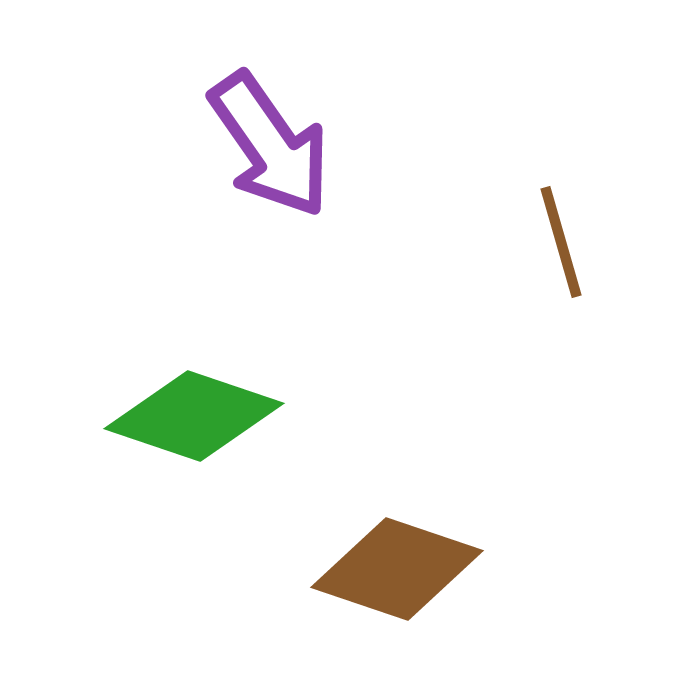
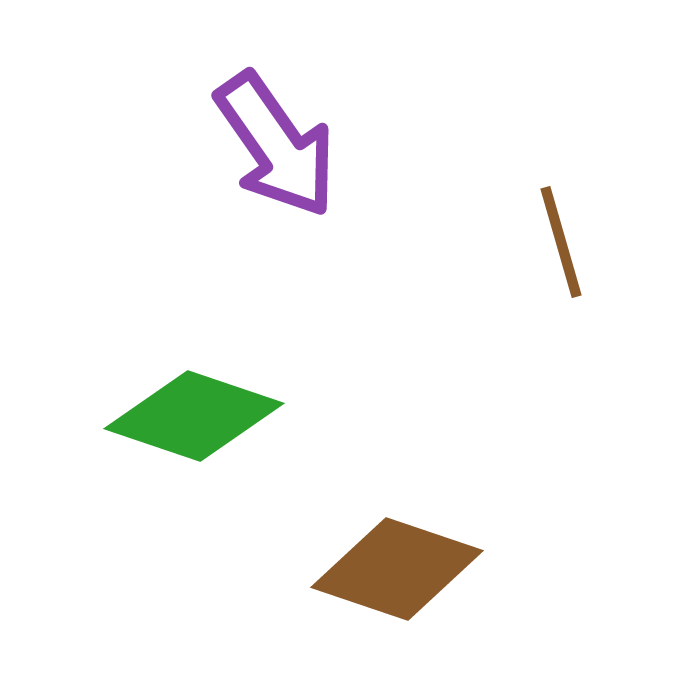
purple arrow: moved 6 px right
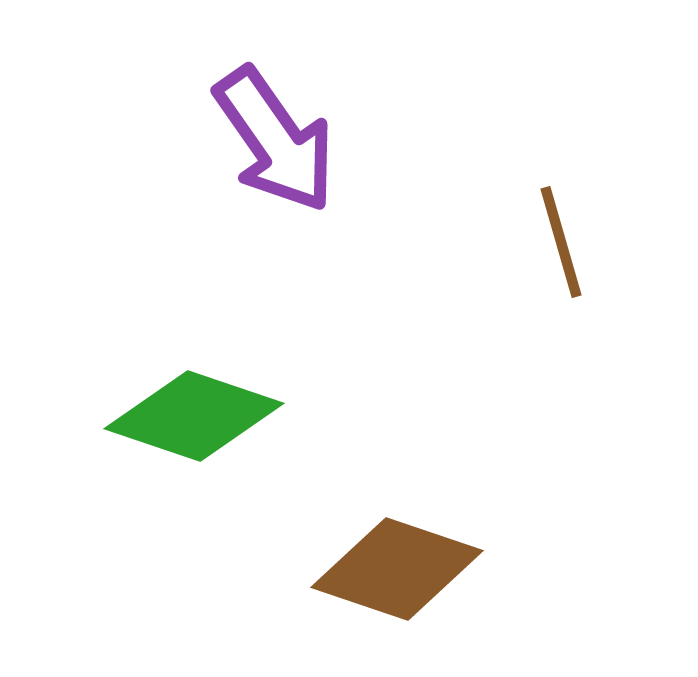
purple arrow: moved 1 px left, 5 px up
